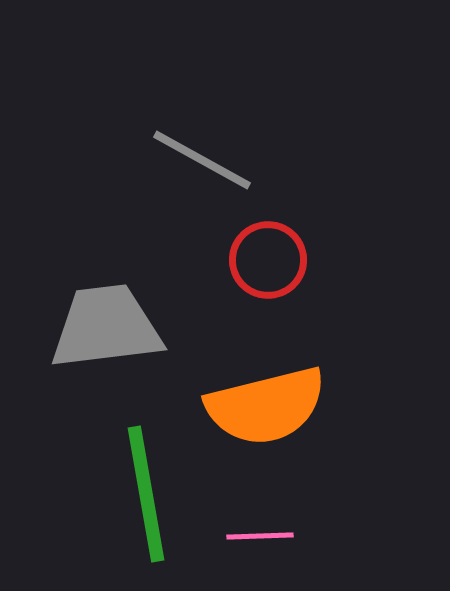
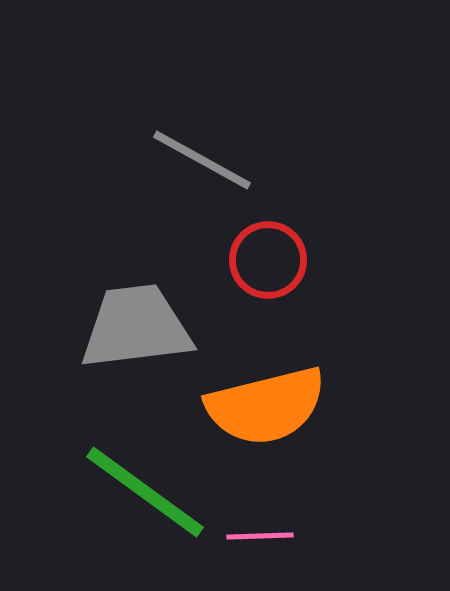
gray trapezoid: moved 30 px right
green line: moved 1 px left, 2 px up; rotated 44 degrees counterclockwise
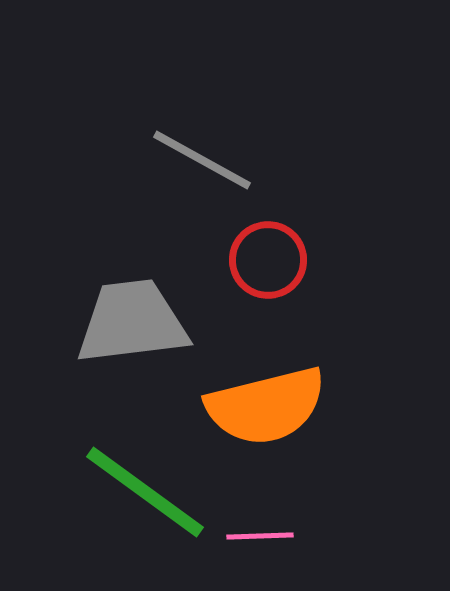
gray trapezoid: moved 4 px left, 5 px up
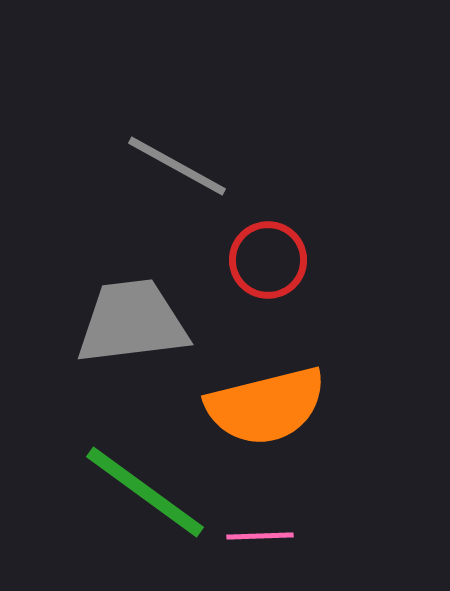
gray line: moved 25 px left, 6 px down
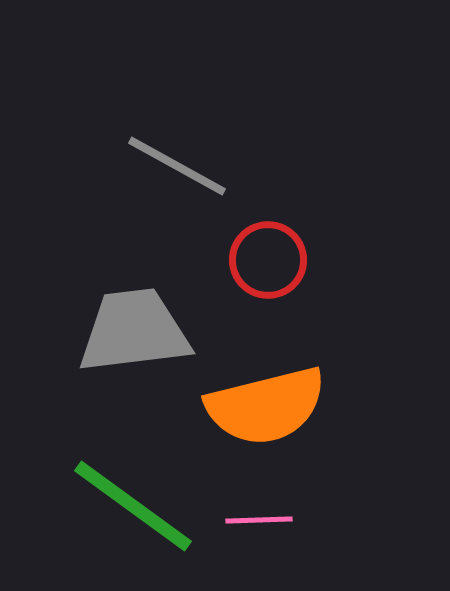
gray trapezoid: moved 2 px right, 9 px down
green line: moved 12 px left, 14 px down
pink line: moved 1 px left, 16 px up
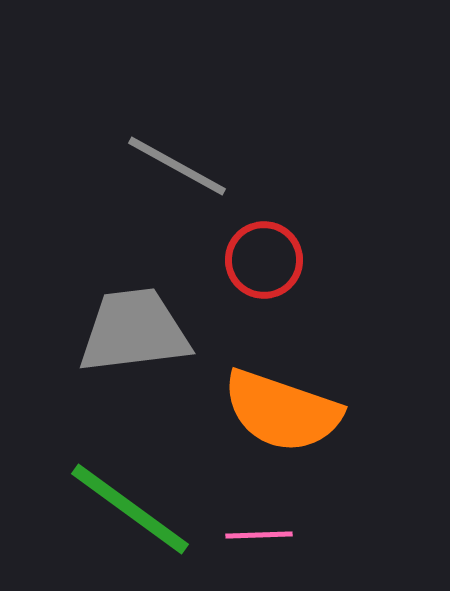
red circle: moved 4 px left
orange semicircle: moved 16 px right, 5 px down; rotated 33 degrees clockwise
green line: moved 3 px left, 3 px down
pink line: moved 15 px down
